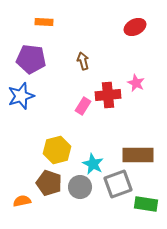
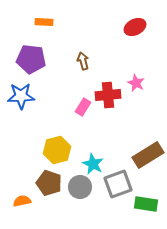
blue star: rotated 16 degrees clockwise
pink rectangle: moved 1 px down
brown rectangle: moved 10 px right; rotated 32 degrees counterclockwise
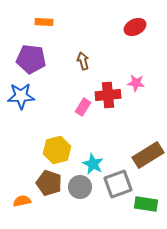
pink star: rotated 18 degrees counterclockwise
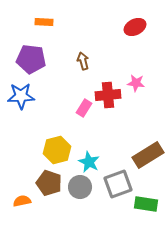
pink rectangle: moved 1 px right, 1 px down
cyan star: moved 4 px left, 2 px up
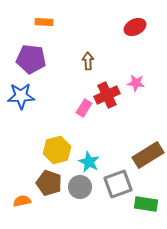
brown arrow: moved 5 px right; rotated 12 degrees clockwise
red cross: moved 1 px left; rotated 20 degrees counterclockwise
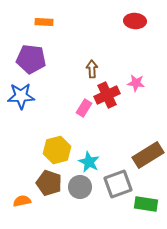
red ellipse: moved 6 px up; rotated 30 degrees clockwise
brown arrow: moved 4 px right, 8 px down
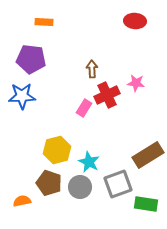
blue star: moved 1 px right
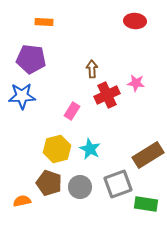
pink rectangle: moved 12 px left, 3 px down
yellow hexagon: moved 1 px up
cyan star: moved 1 px right, 13 px up
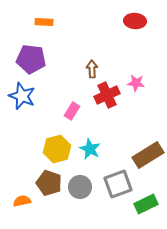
blue star: rotated 24 degrees clockwise
green rectangle: rotated 35 degrees counterclockwise
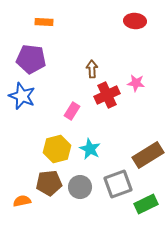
brown pentagon: rotated 25 degrees counterclockwise
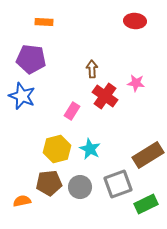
red cross: moved 2 px left, 1 px down; rotated 30 degrees counterclockwise
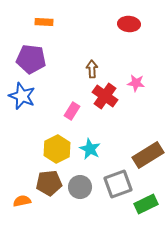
red ellipse: moved 6 px left, 3 px down
yellow hexagon: rotated 12 degrees counterclockwise
